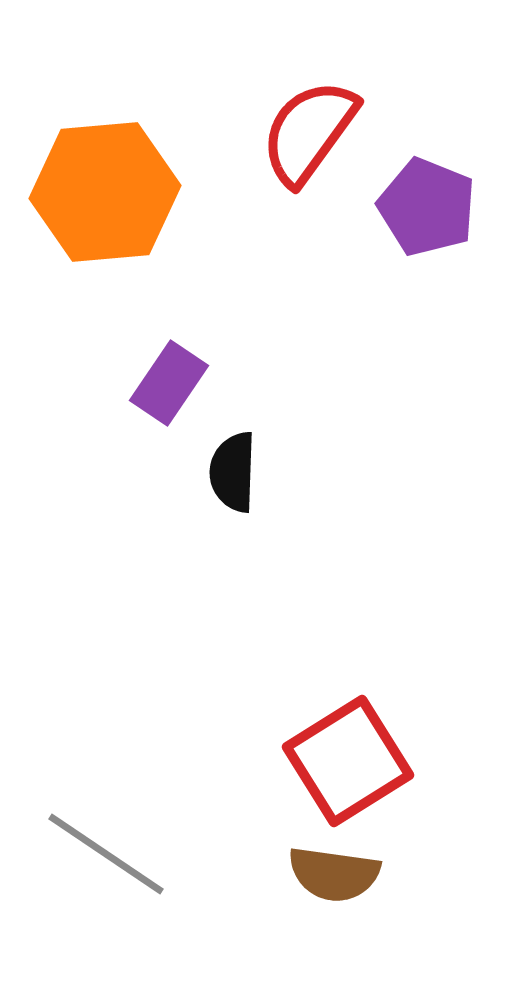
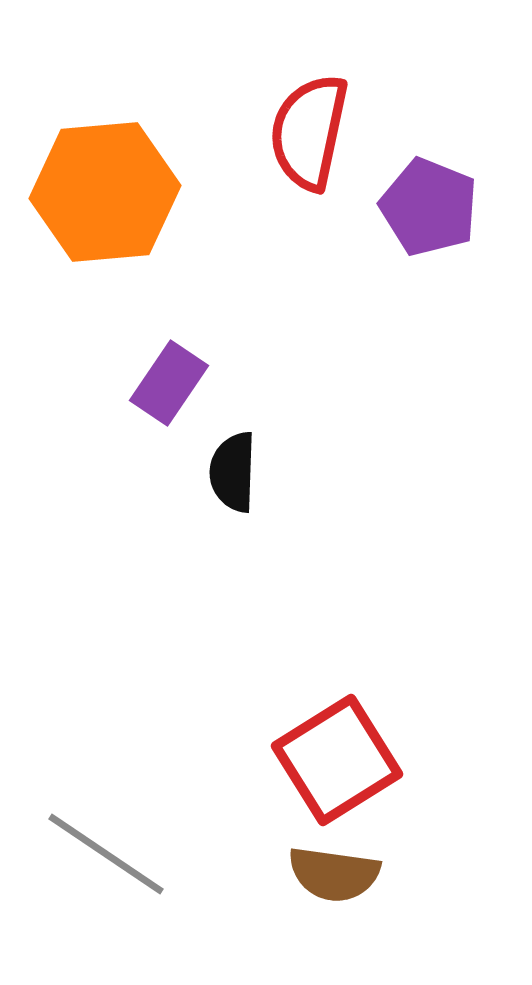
red semicircle: rotated 24 degrees counterclockwise
purple pentagon: moved 2 px right
red square: moved 11 px left, 1 px up
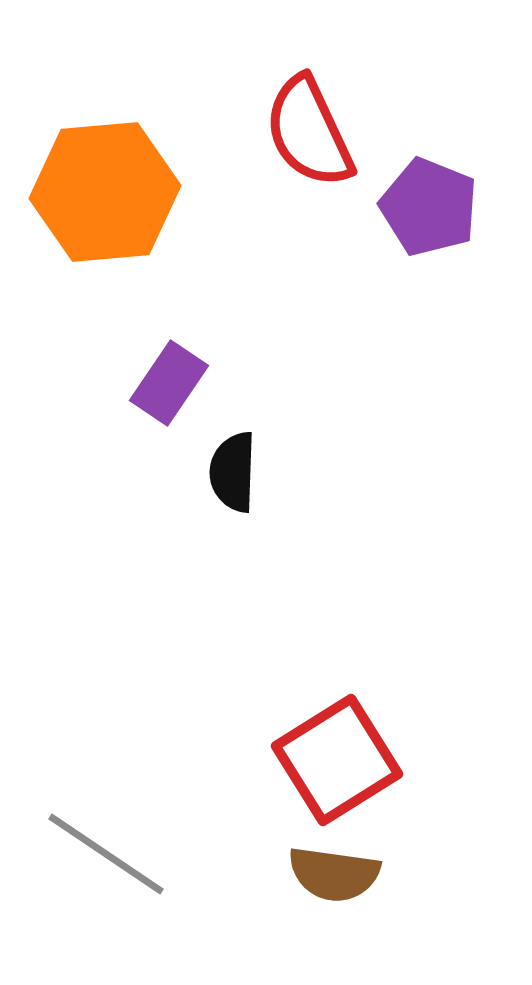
red semicircle: rotated 37 degrees counterclockwise
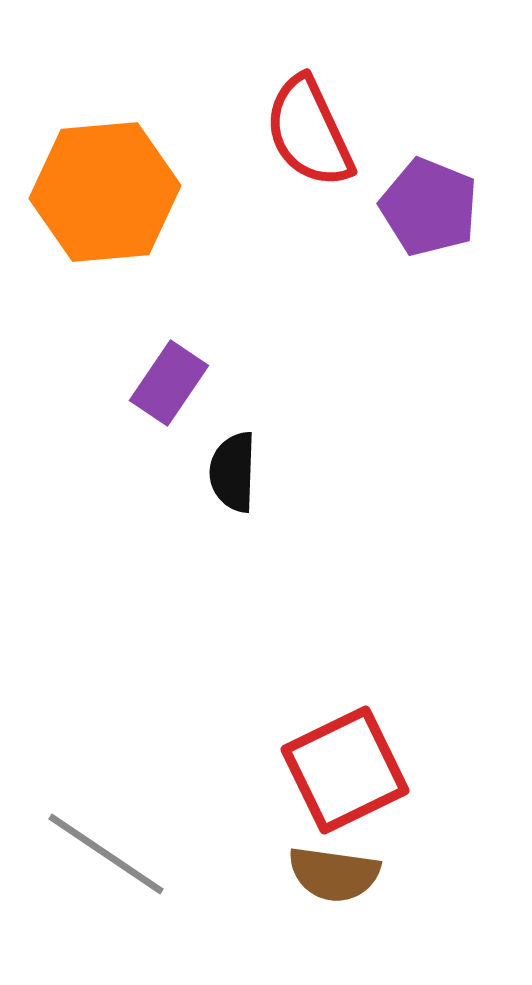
red square: moved 8 px right, 10 px down; rotated 6 degrees clockwise
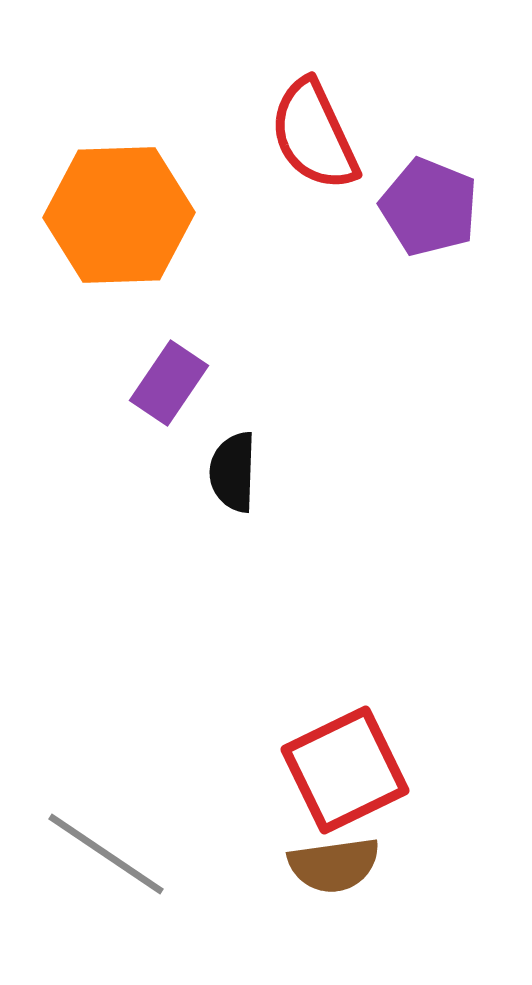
red semicircle: moved 5 px right, 3 px down
orange hexagon: moved 14 px right, 23 px down; rotated 3 degrees clockwise
brown semicircle: moved 9 px up; rotated 16 degrees counterclockwise
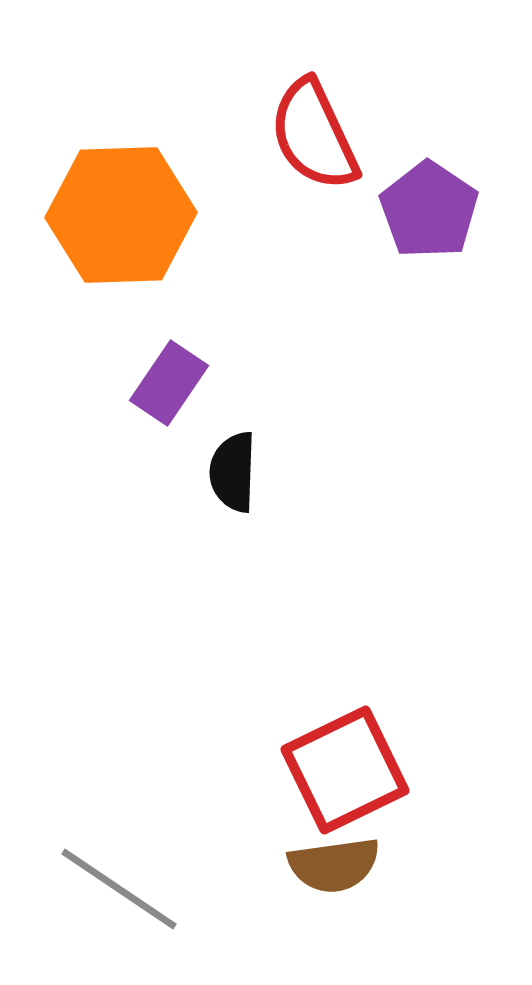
purple pentagon: moved 3 px down; rotated 12 degrees clockwise
orange hexagon: moved 2 px right
gray line: moved 13 px right, 35 px down
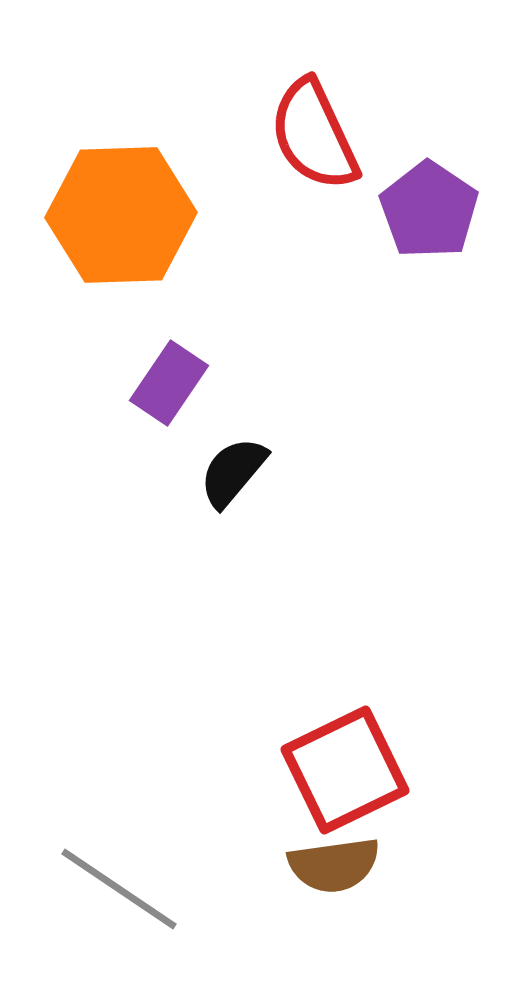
black semicircle: rotated 38 degrees clockwise
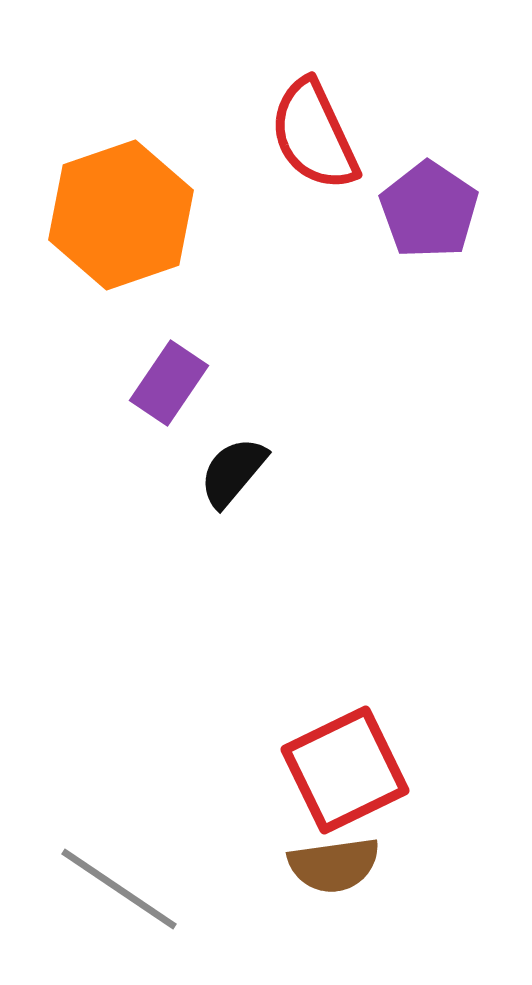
orange hexagon: rotated 17 degrees counterclockwise
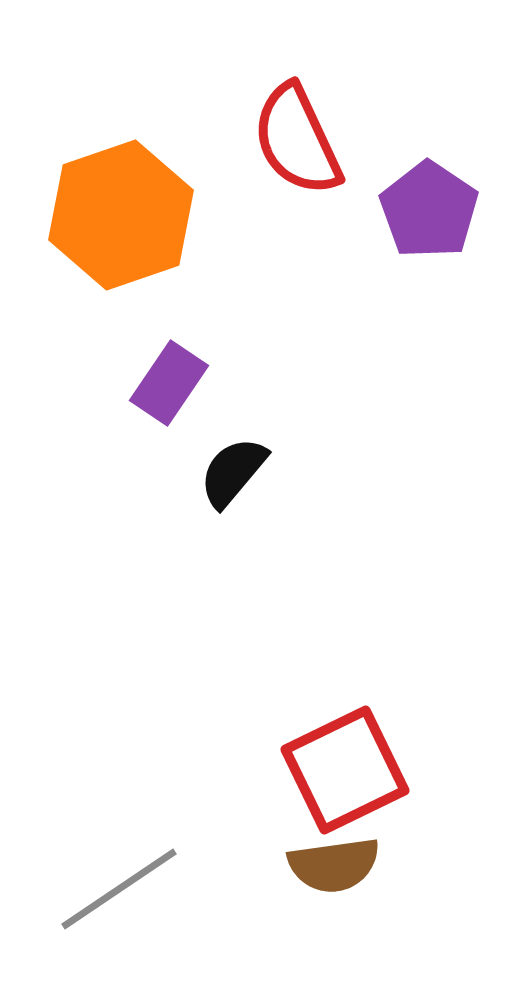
red semicircle: moved 17 px left, 5 px down
gray line: rotated 68 degrees counterclockwise
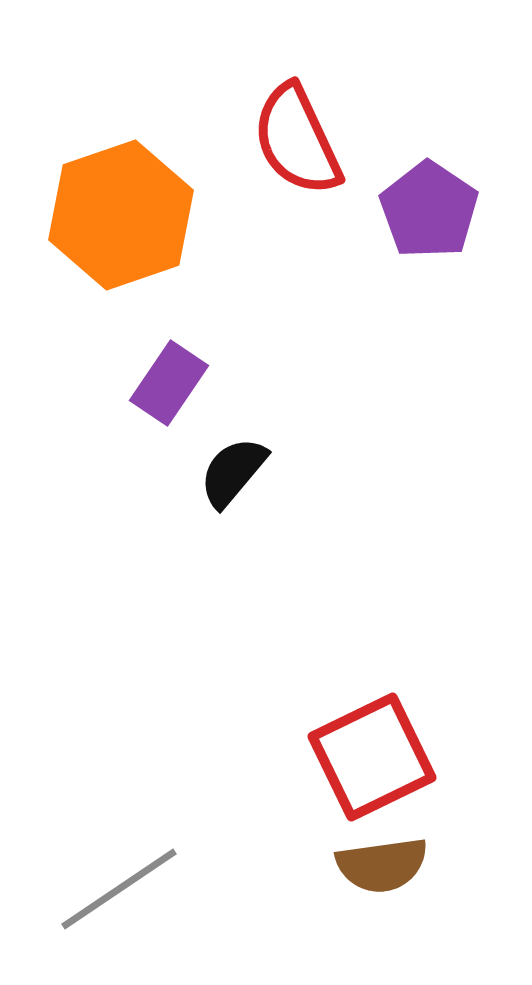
red square: moved 27 px right, 13 px up
brown semicircle: moved 48 px right
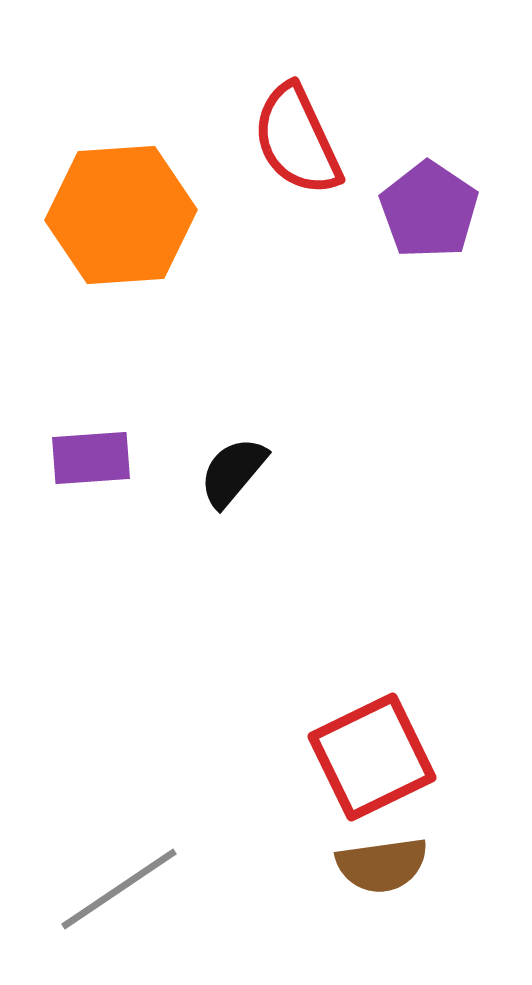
orange hexagon: rotated 15 degrees clockwise
purple rectangle: moved 78 px left, 75 px down; rotated 52 degrees clockwise
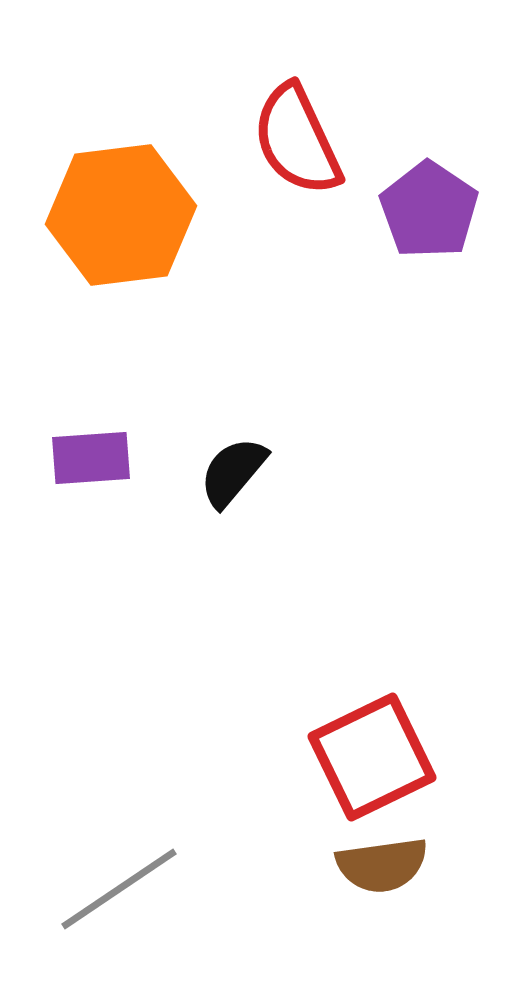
orange hexagon: rotated 3 degrees counterclockwise
